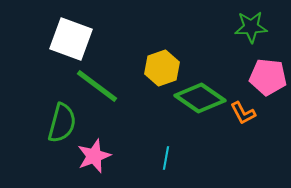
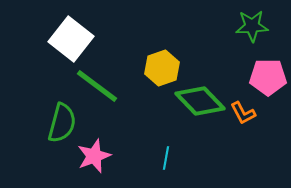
green star: moved 1 px right, 1 px up
white square: rotated 18 degrees clockwise
pink pentagon: rotated 6 degrees counterclockwise
green diamond: moved 3 px down; rotated 12 degrees clockwise
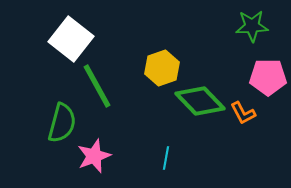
green line: rotated 24 degrees clockwise
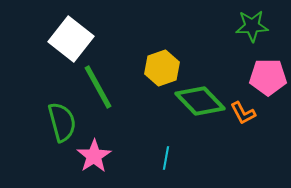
green line: moved 1 px right, 1 px down
green semicircle: moved 1 px up; rotated 30 degrees counterclockwise
pink star: rotated 12 degrees counterclockwise
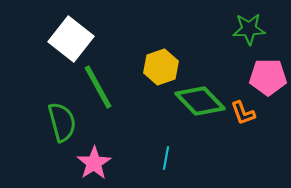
green star: moved 3 px left, 3 px down
yellow hexagon: moved 1 px left, 1 px up
orange L-shape: rotated 8 degrees clockwise
pink star: moved 7 px down
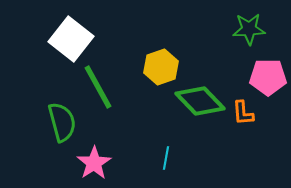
orange L-shape: rotated 16 degrees clockwise
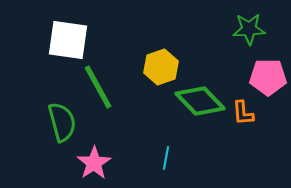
white square: moved 3 px left, 1 px down; rotated 30 degrees counterclockwise
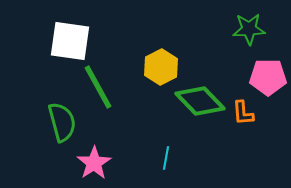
white square: moved 2 px right, 1 px down
yellow hexagon: rotated 8 degrees counterclockwise
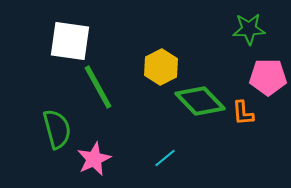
green semicircle: moved 5 px left, 7 px down
cyan line: moved 1 px left; rotated 40 degrees clockwise
pink star: moved 4 px up; rotated 8 degrees clockwise
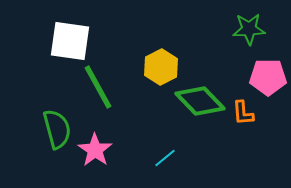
pink star: moved 1 px right, 9 px up; rotated 12 degrees counterclockwise
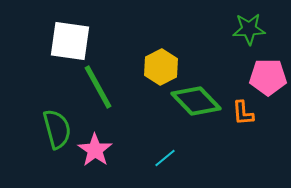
green diamond: moved 4 px left
